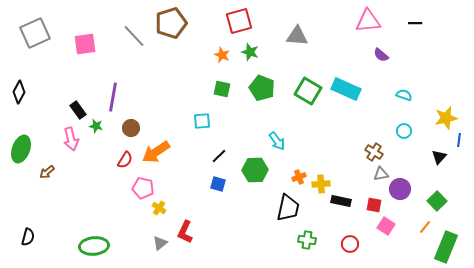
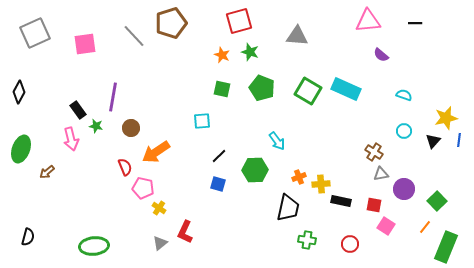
black triangle at (439, 157): moved 6 px left, 16 px up
red semicircle at (125, 160): moved 7 px down; rotated 54 degrees counterclockwise
purple circle at (400, 189): moved 4 px right
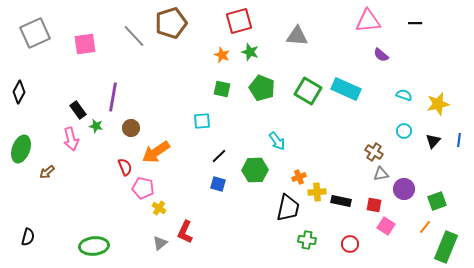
yellow star at (446, 118): moved 8 px left, 14 px up
yellow cross at (321, 184): moved 4 px left, 8 px down
green square at (437, 201): rotated 24 degrees clockwise
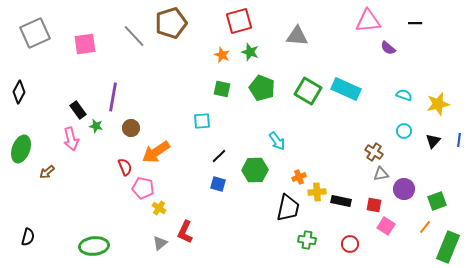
purple semicircle at (381, 55): moved 7 px right, 7 px up
green rectangle at (446, 247): moved 2 px right
